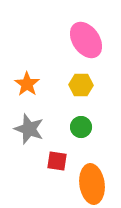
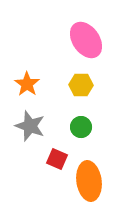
gray star: moved 1 px right, 3 px up
red square: moved 2 px up; rotated 15 degrees clockwise
orange ellipse: moved 3 px left, 3 px up
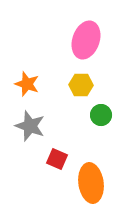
pink ellipse: rotated 54 degrees clockwise
orange star: rotated 15 degrees counterclockwise
green circle: moved 20 px right, 12 px up
orange ellipse: moved 2 px right, 2 px down
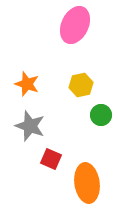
pink ellipse: moved 11 px left, 15 px up; rotated 6 degrees clockwise
yellow hexagon: rotated 15 degrees counterclockwise
red square: moved 6 px left
orange ellipse: moved 4 px left
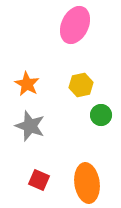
orange star: rotated 10 degrees clockwise
red square: moved 12 px left, 21 px down
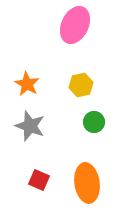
green circle: moved 7 px left, 7 px down
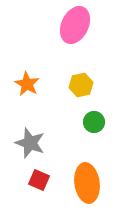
gray star: moved 17 px down
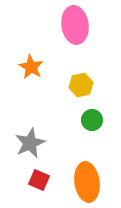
pink ellipse: rotated 33 degrees counterclockwise
orange star: moved 4 px right, 17 px up
green circle: moved 2 px left, 2 px up
gray star: rotated 28 degrees clockwise
orange ellipse: moved 1 px up
